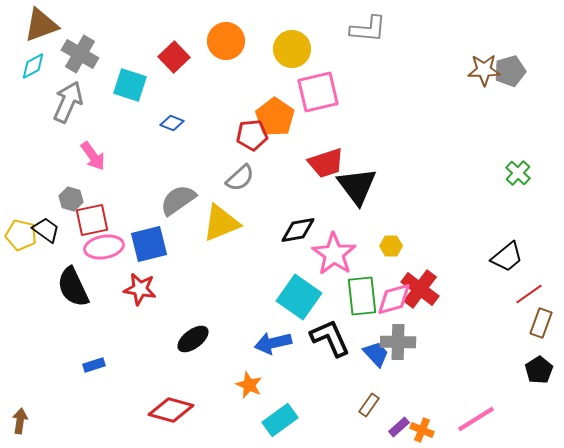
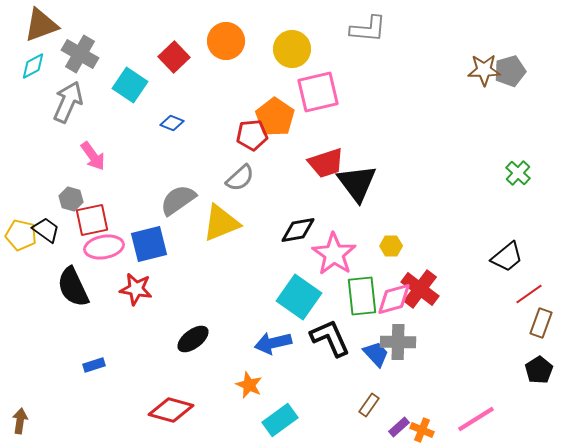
cyan square at (130, 85): rotated 16 degrees clockwise
black triangle at (357, 186): moved 3 px up
red star at (140, 289): moved 4 px left
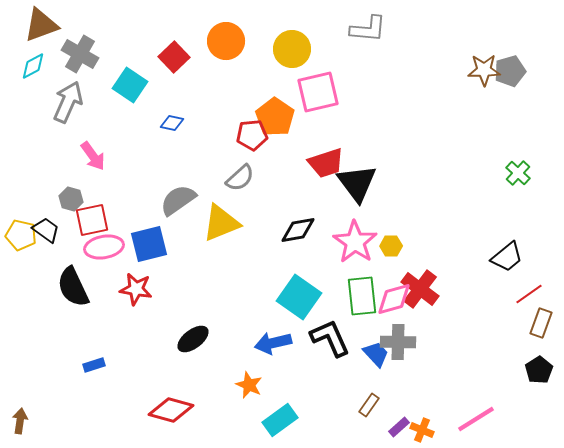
blue diamond at (172, 123): rotated 10 degrees counterclockwise
pink star at (334, 254): moved 21 px right, 12 px up
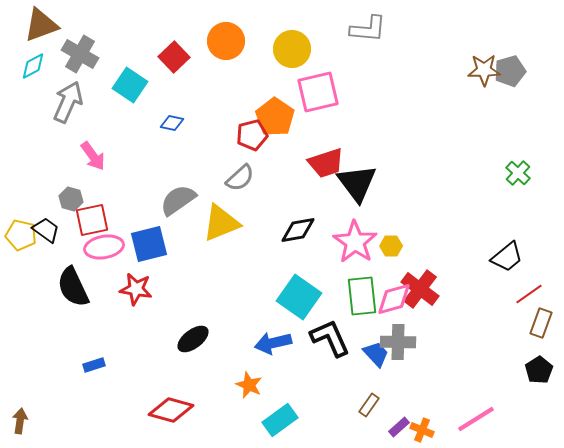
red pentagon at (252, 135): rotated 8 degrees counterclockwise
